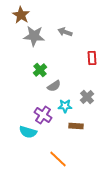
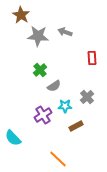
gray star: moved 4 px right
purple cross: rotated 24 degrees clockwise
brown rectangle: rotated 32 degrees counterclockwise
cyan semicircle: moved 15 px left, 6 px down; rotated 30 degrees clockwise
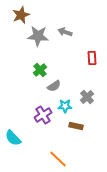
brown star: rotated 18 degrees clockwise
brown rectangle: rotated 40 degrees clockwise
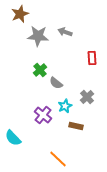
brown star: moved 1 px left, 1 px up
gray semicircle: moved 2 px right, 3 px up; rotated 72 degrees clockwise
cyan star: rotated 24 degrees counterclockwise
purple cross: rotated 18 degrees counterclockwise
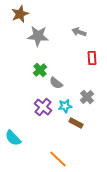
gray arrow: moved 14 px right
cyan star: rotated 16 degrees clockwise
purple cross: moved 8 px up
brown rectangle: moved 3 px up; rotated 16 degrees clockwise
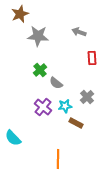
orange line: rotated 48 degrees clockwise
